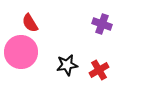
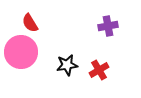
purple cross: moved 6 px right, 2 px down; rotated 30 degrees counterclockwise
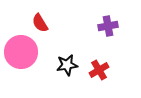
red semicircle: moved 10 px right
